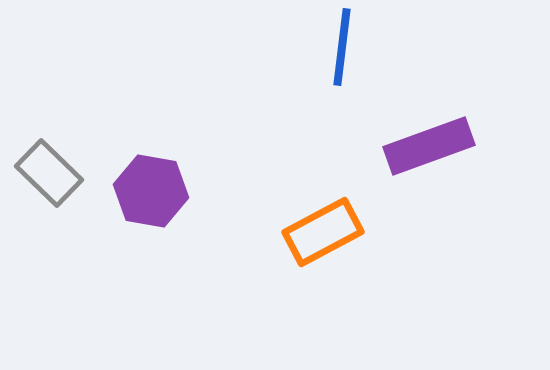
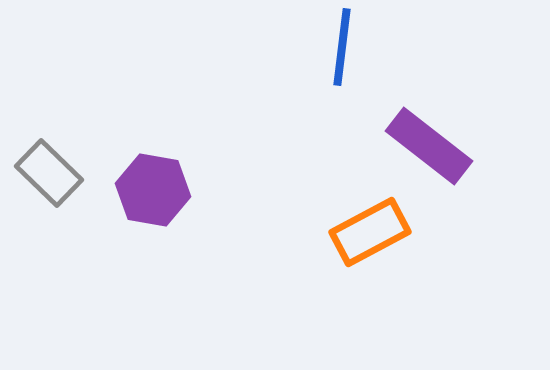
purple rectangle: rotated 58 degrees clockwise
purple hexagon: moved 2 px right, 1 px up
orange rectangle: moved 47 px right
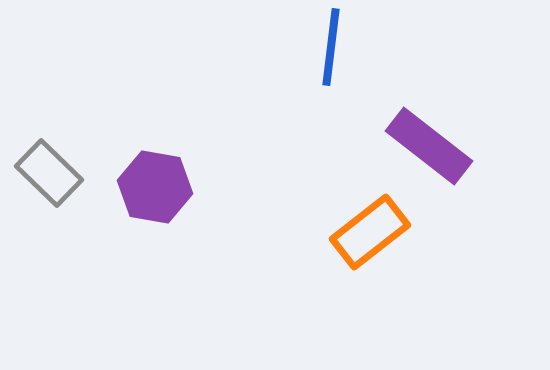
blue line: moved 11 px left
purple hexagon: moved 2 px right, 3 px up
orange rectangle: rotated 10 degrees counterclockwise
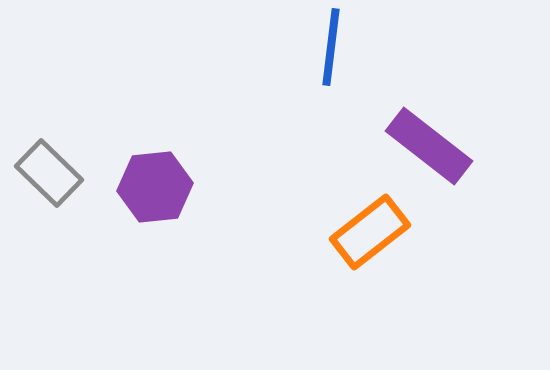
purple hexagon: rotated 16 degrees counterclockwise
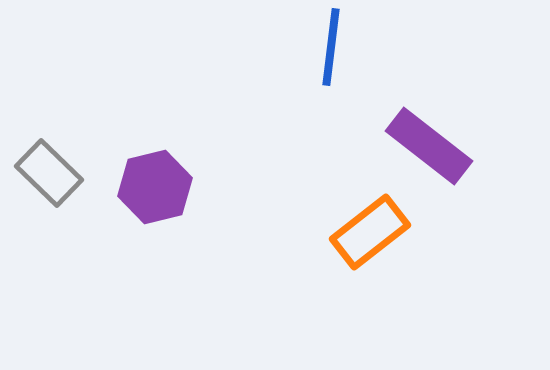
purple hexagon: rotated 8 degrees counterclockwise
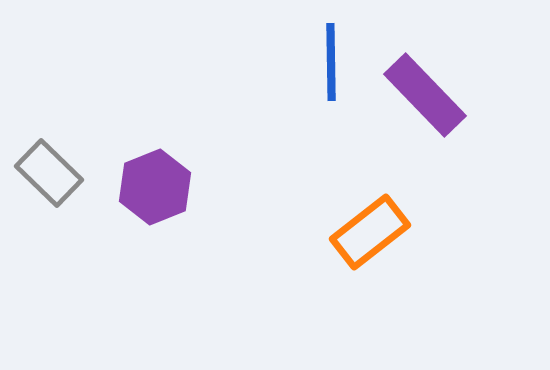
blue line: moved 15 px down; rotated 8 degrees counterclockwise
purple rectangle: moved 4 px left, 51 px up; rotated 8 degrees clockwise
purple hexagon: rotated 8 degrees counterclockwise
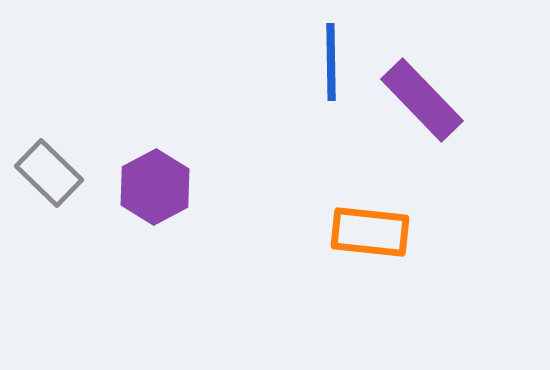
purple rectangle: moved 3 px left, 5 px down
purple hexagon: rotated 6 degrees counterclockwise
orange rectangle: rotated 44 degrees clockwise
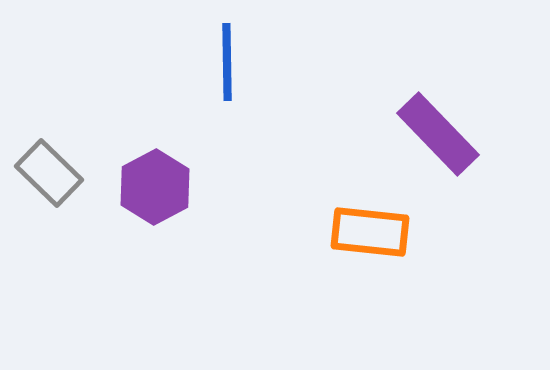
blue line: moved 104 px left
purple rectangle: moved 16 px right, 34 px down
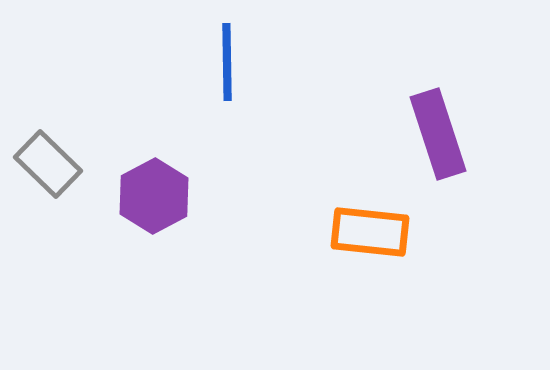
purple rectangle: rotated 26 degrees clockwise
gray rectangle: moved 1 px left, 9 px up
purple hexagon: moved 1 px left, 9 px down
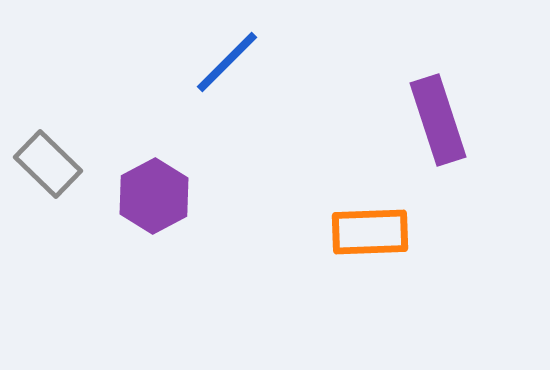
blue line: rotated 46 degrees clockwise
purple rectangle: moved 14 px up
orange rectangle: rotated 8 degrees counterclockwise
